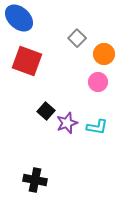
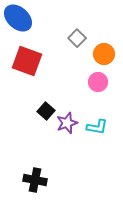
blue ellipse: moved 1 px left
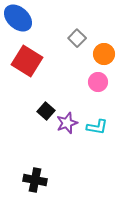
red square: rotated 12 degrees clockwise
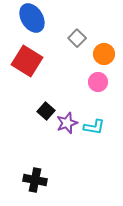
blue ellipse: moved 14 px right; rotated 16 degrees clockwise
cyan L-shape: moved 3 px left
